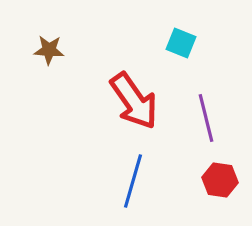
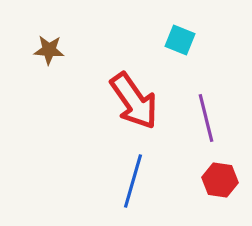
cyan square: moved 1 px left, 3 px up
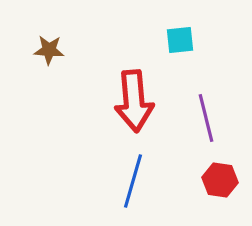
cyan square: rotated 28 degrees counterclockwise
red arrow: rotated 30 degrees clockwise
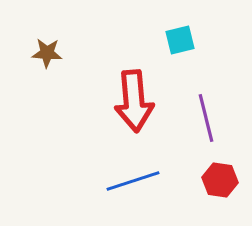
cyan square: rotated 8 degrees counterclockwise
brown star: moved 2 px left, 3 px down
blue line: rotated 56 degrees clockwise
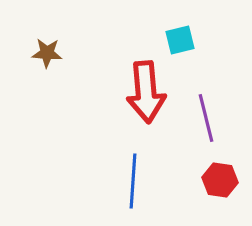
red arrow: moved 12 px right, 9 px up
blue line: rotated 68 degrees counterclockwise
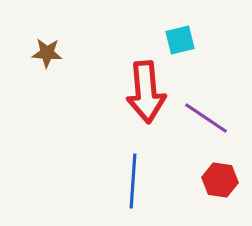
purple line: rotated 42 degrees counterclockwise
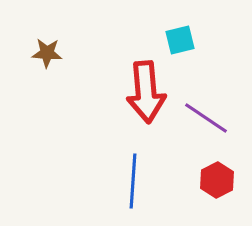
red hexagon: moved 3 px left; rotated 24 degrees clockwise
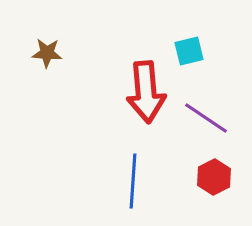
cyan square: moved 9 px right, 11 px down
red hexagon: moved 3 px left, 3 px up
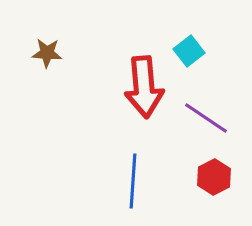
cyan square: rotated 24 degrees counterclockwise
red arrow: moved 2 px left, 5 px up
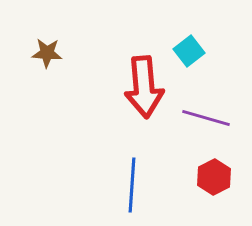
purple line: rotated 18 degrees counterclockwise
blue line: moved 1 px left, 4 px down
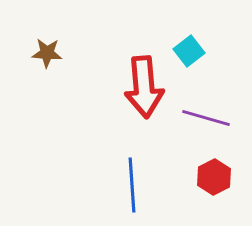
blue line: rotated 8 degrees counterclockwise
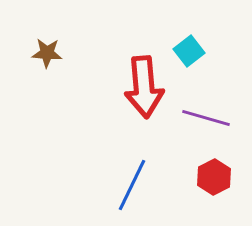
blue line: rotated 30 degrees clockwise
